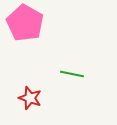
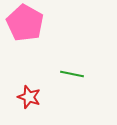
red star: moved 1 px left, 1 px up
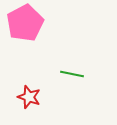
pink pentagon: rotated 15 degrees clockwise
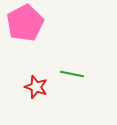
red star: moved 7 px right, 10 px up
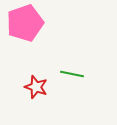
pink pentagon: rotated 9 degrees clockwise
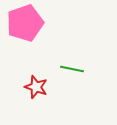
green line: moved 5 px up
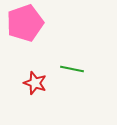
red star: moved 1 px left, 4 px up
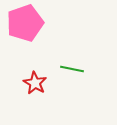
red star: rotated 10 degrees clockwise
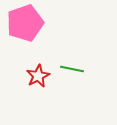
red star: moved 3 px right, 7 px up; rotated 15 degrees clockwise
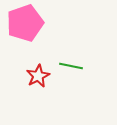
green line: moved 1 px left, 3 px up
